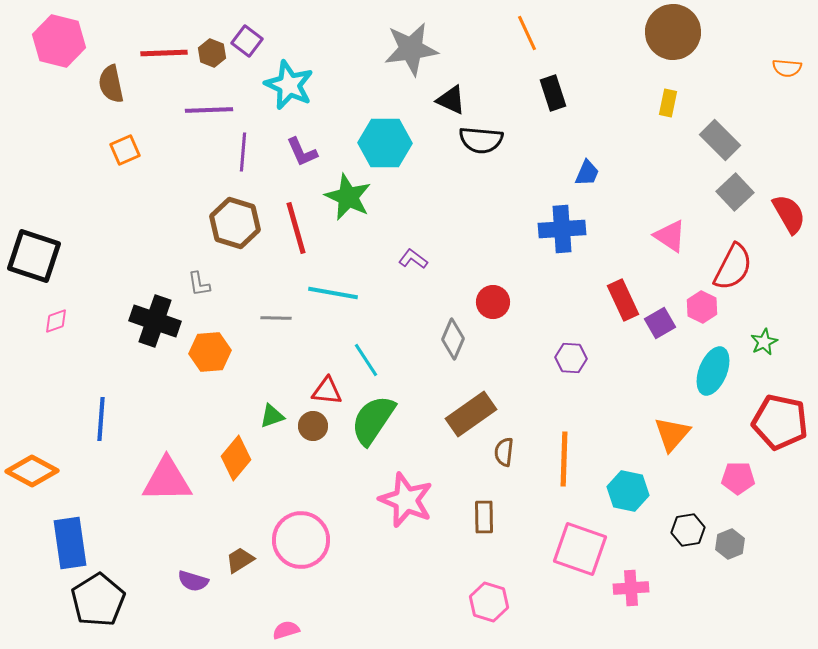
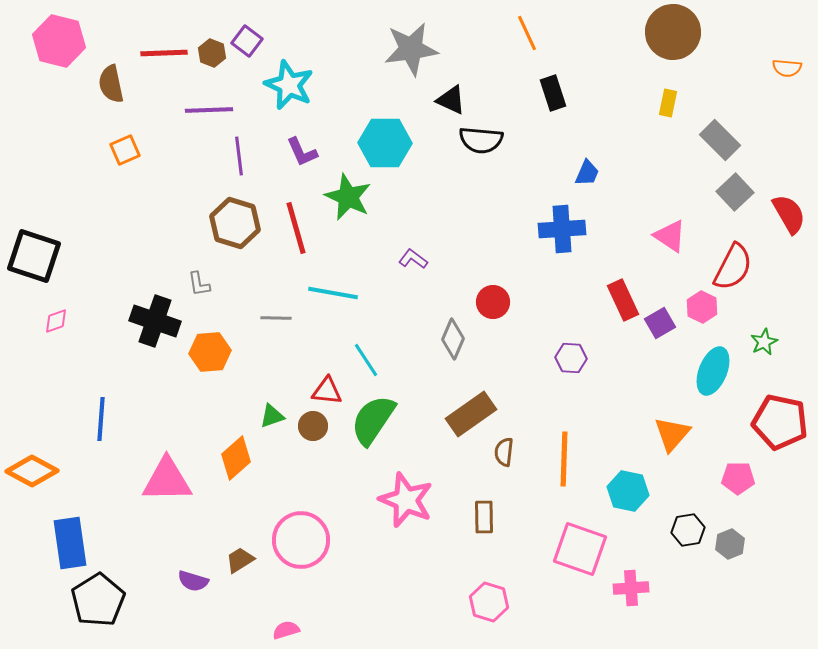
purple line at (243, 152): moved 4 px left, 4 px down; rotated 12 degrees counterclockwise
orange diamond at (236, 458): rotated 9 degrees clockwise
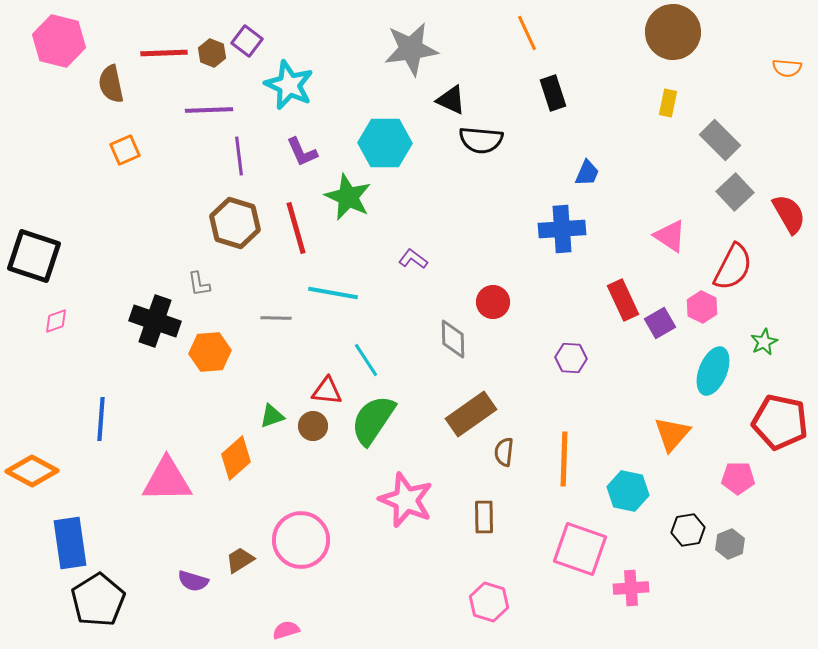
gray diamond at (453, 339): rotated 24 degrees counterclockwise
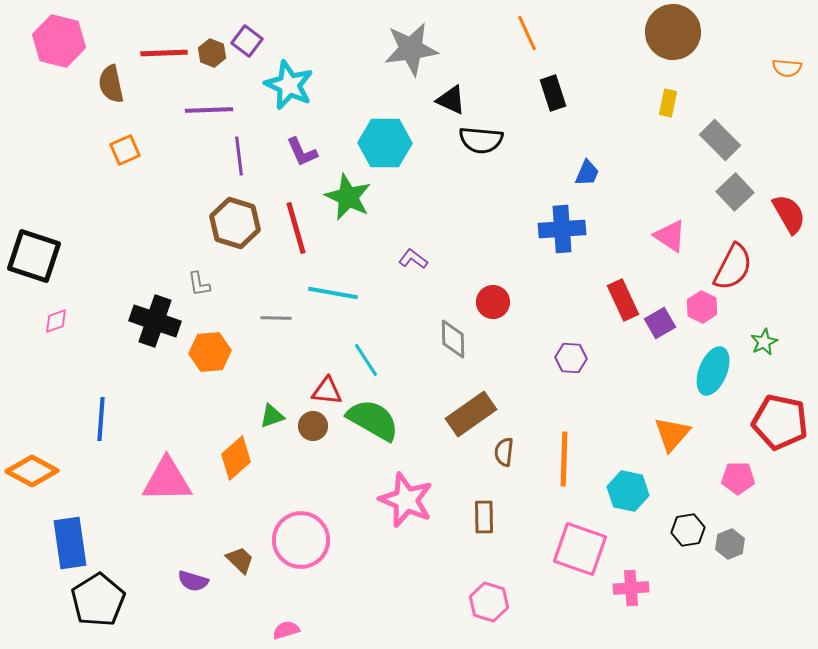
green semicircle at (373, 420): rotated 86 degrees clockwise
brown trapezoid at (240, 560): rotated 76 degrees clockwise
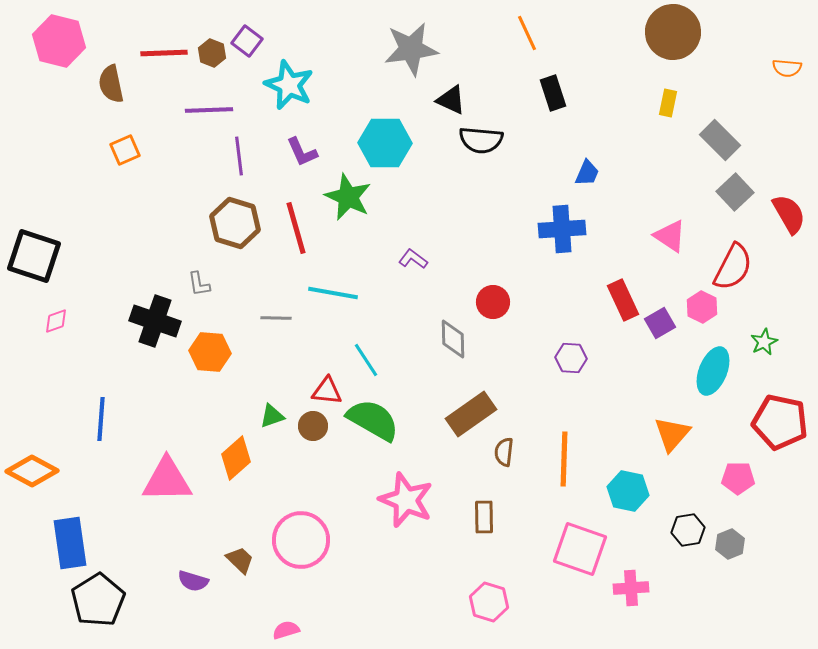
orange hexagon at (210, 352): rotated 9 degrees clockwise
